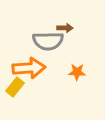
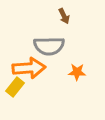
brown arrow: moved 1 px left, 12 px up; rotated 63 degrees clockwise
gray semicircle: moved 1 px right, 5 px down
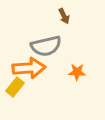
gray semicircle: moved 3 px left; rotated 12 degrees counterclockwise
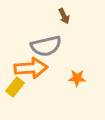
orange arrow: moved 2 px right
orange star: moved 6 px down
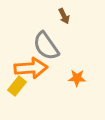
gray semicircle: rotated 68 degrees clockwise
yellow rectangle: moved 2 px right, 1 px up
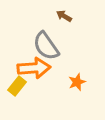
brown arrow: rotated 147 degrees clockwise
orange arrow: moved 3 px right
orange star: moved 4 px down; rotated 24 degrees counterclockwise
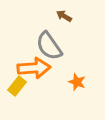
gray semicircle: moved 3 px right
orange star: rotated 30 degrees counterclockwise
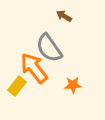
gray semicircle: moved 2 px down
orange arrow: rotated 124 degrees counterclockwise
orange star: moved 4 px left, 3 px down; rotated 24 degrees counterclockwise
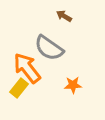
gray semicircle: rotated 20 degrees counterclockwise
orange arrow: moved 7 px left
yellow rectangle: moved 2 px right, 2 px down
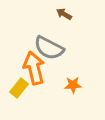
brown arrow: moved 2 px up
gray semicircle: rotated 8 degrees counterclockwise
orange arrow: moved 7 px right; rotated 24 degrees clockwise
